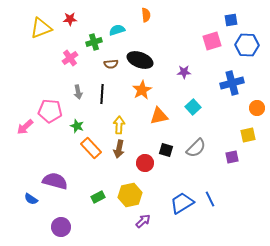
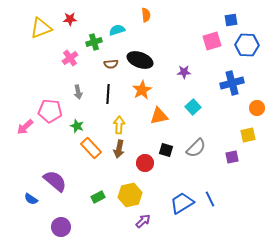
black line: moved 6 px right
purple semicircle: rotated 25 degrees clockwise
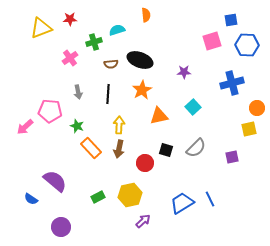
yellow square: moved 1 px right, 6 px up
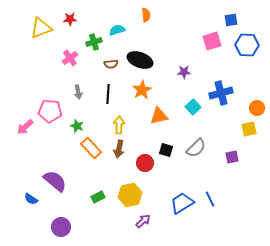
blue cross: moved 11 px left, 10 px down
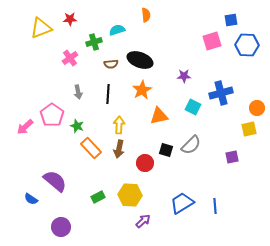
purple star: moved 4 px down
cyan square: rotated 21 degrees counterclockwise
pink pentagon: moved 2 px right, 4 px down; rotated 30 degrees clockwise
gray semicircle: moved 5 px left, 3 px up
yellow hexagon: rotated 15 degrees clockwise
blue line: moved 5 px right, 7 px down; rotated 21 degrees clockwise
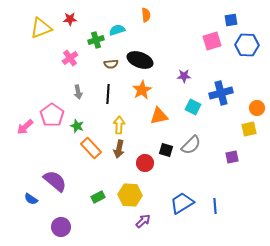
green cross: moved 2 px right, 2 px up
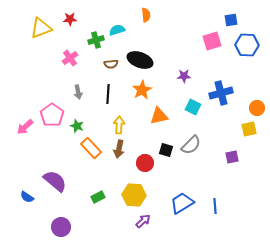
yellow hexagon: moved 4 px right
blue semicircle: moved 4 px left, 2 px up
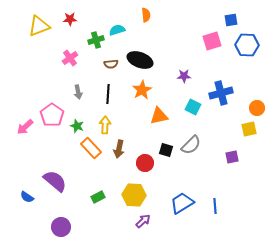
yellow triangle: moved 2 px left, 2 px up
yellow arrow: moved 14 px left
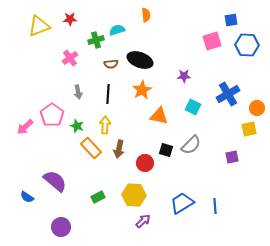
blue cross: moved 7 px right, 1 px down; rotated 15 degrees counterclockwise
orange triangle: rotated 24 degrees clockwise
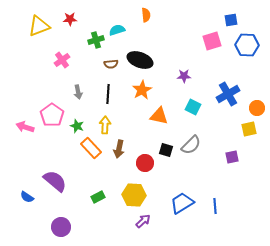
pink cross: moved 8 px left, 2 px down
pink arrow: rotated 60 degrees clockwise
